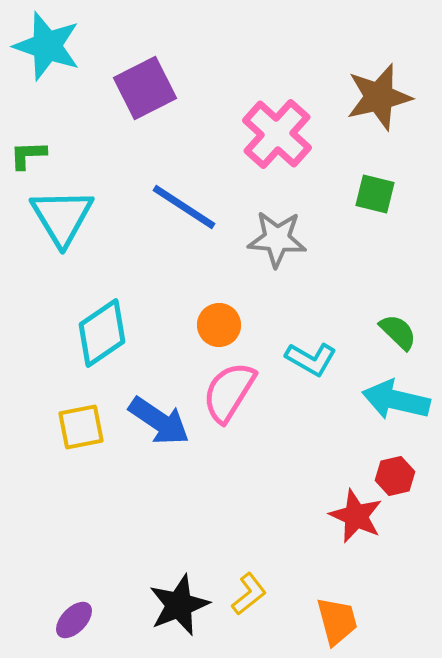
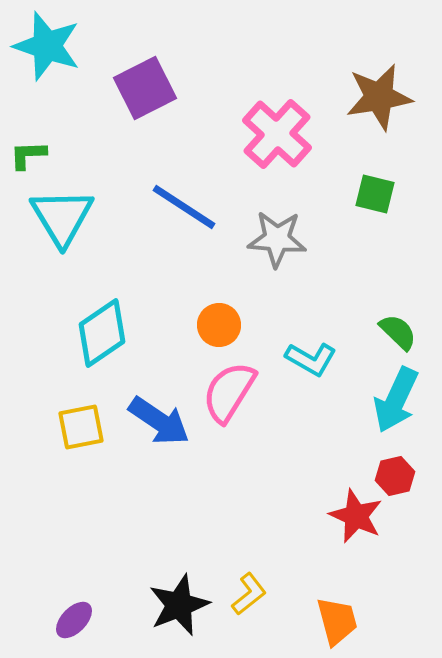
brown star: rotated 4 degrees clockwise
cyan arrow: rotated 78 degrees counterclockwise
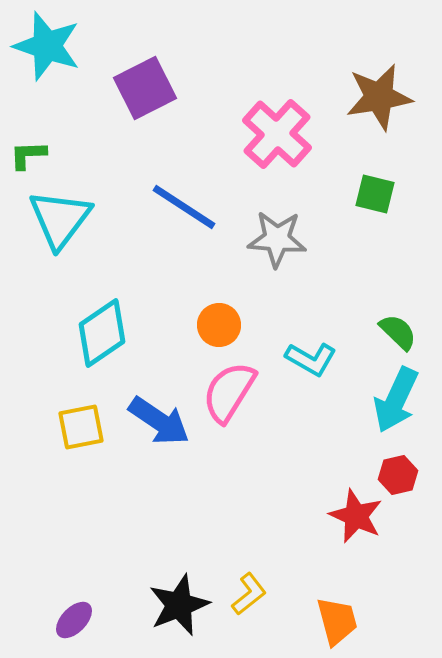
cyan triangle: moved 2 px left, 2 px down; rotated 8 degrees clockwise
red hexagon: moved 3 px right, 1 px up
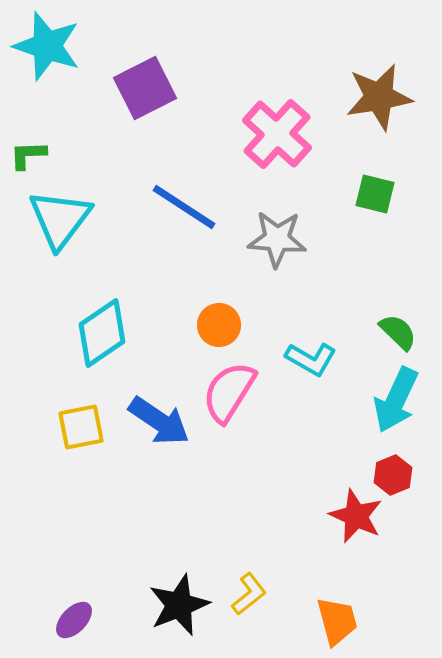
red hexagon: moved 5 px left; rotated 9 degrees counterclockwise
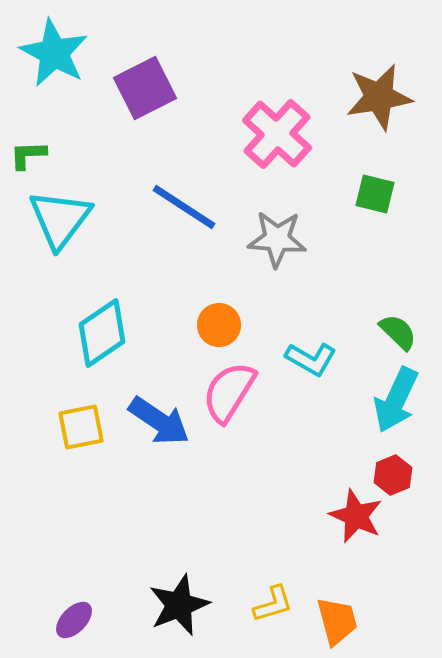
cyan star: moved 7 px right, 7 px down; rotated 10 degrees clockwise
yellow L-shape: moved 24 px right, 10 px down; rotated 21 degrees clockwise
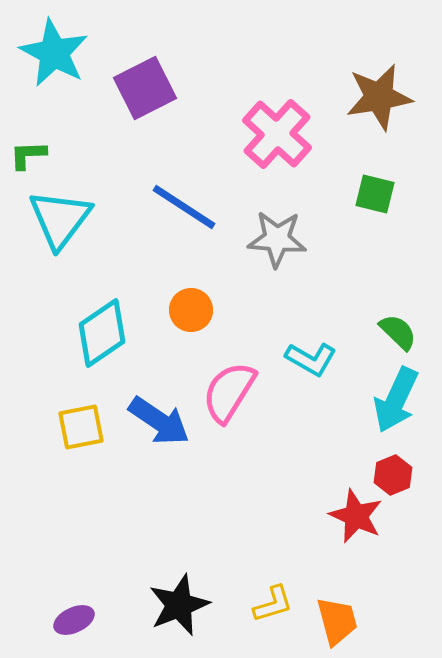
orange circle: moved 28 px left, 15 px up
purple ellipse: rotated 21 degrees clockwise
